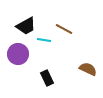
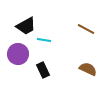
brown line: moved 22 px right
black rectangle: moved 4 px left, 8 px up
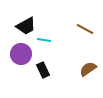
brown line: moved 1 px left
purple circle: moved 3 px right
brown semicircle: rotated 60 degrees counterclockwise
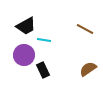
purple circle: moved 3 px right, 1 px down
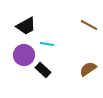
brown line: moved 4 px right, 4 px up
cyan line: moved 3 px right, 4 px down
black rectangle: rotated 21 degrees counterclockwise
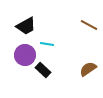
purple circle: moved 1 px right
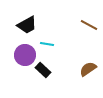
black trapezoid: moved 1 px right, 1 px up
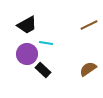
brown line: rotated 54 degrees counterclockwise
cyan line: moved 1 px left, 1 px up
purple circle: moved 2 px right, 1 px up
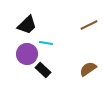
black trapezoid: rotated 15 degrees counterclockwise
